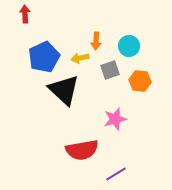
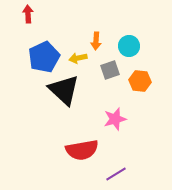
red arrow: moved 3 px right
yellow arrow: moved 2 px left
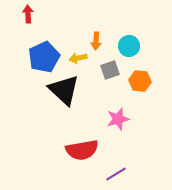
pink star: moved 3 px right
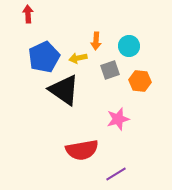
black triangle: rotated 8 degrees counterclockwise
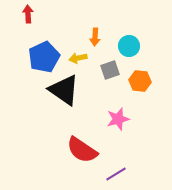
orange arrow: moved 1 px left, 4 px up
red semicircle: rotated 44 degrees clockwise
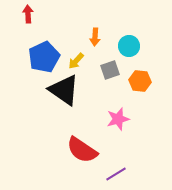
yellow arrow: moved 2 px left, 3 px down; rotated 36 degrees counterclockwise
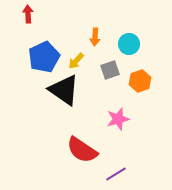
cyan circle: moved 2 px up
orange hexagon: rotated 25 degrees counterclockwise
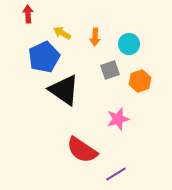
yellow arrow: moved 14 px left, 28 px up; rotated 78 degrees clockwise
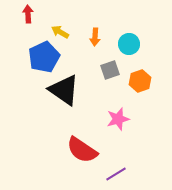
yellow arrow: moved 2 px left, 1 px up
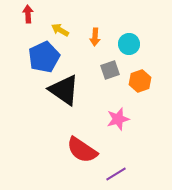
yellow arrow: moved 2 px up
